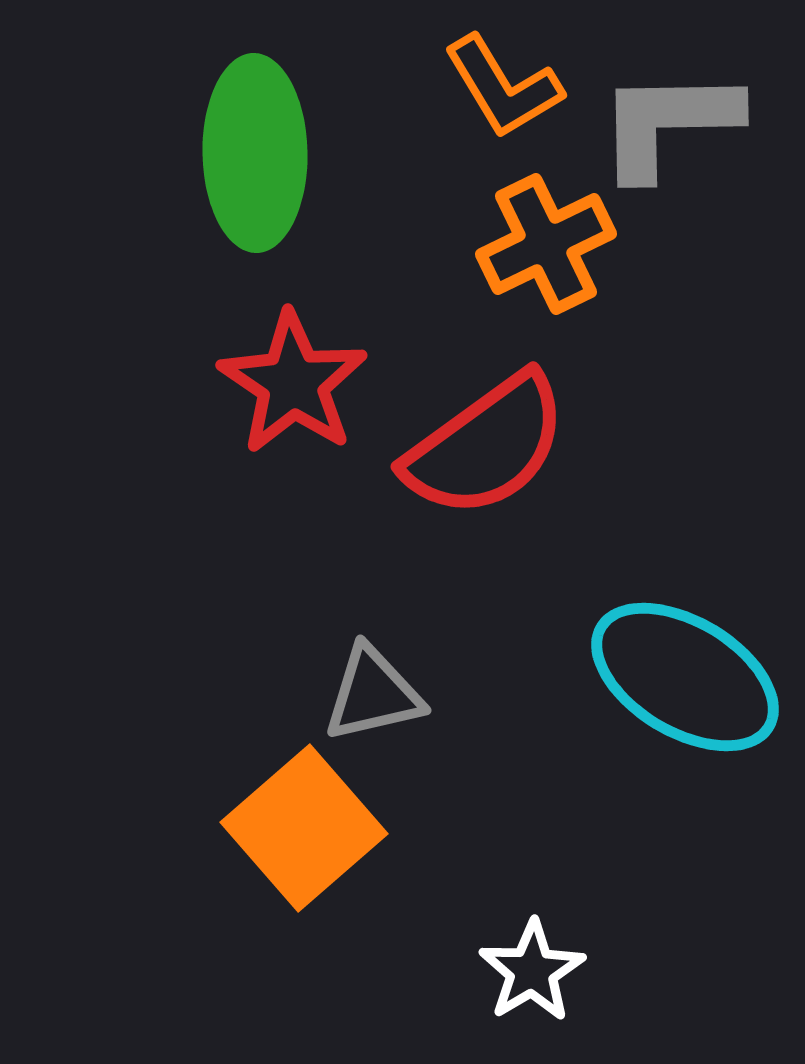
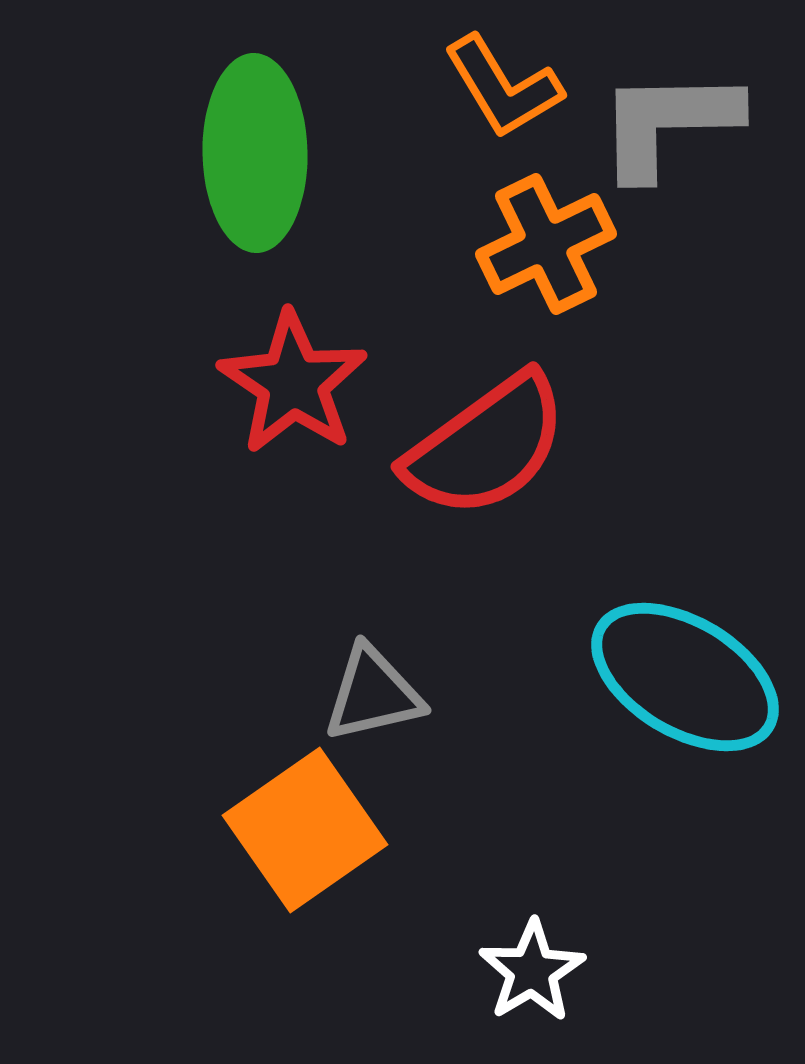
orange square: moved 1 px right, 2 px down; rotated 6 degrees clockwise
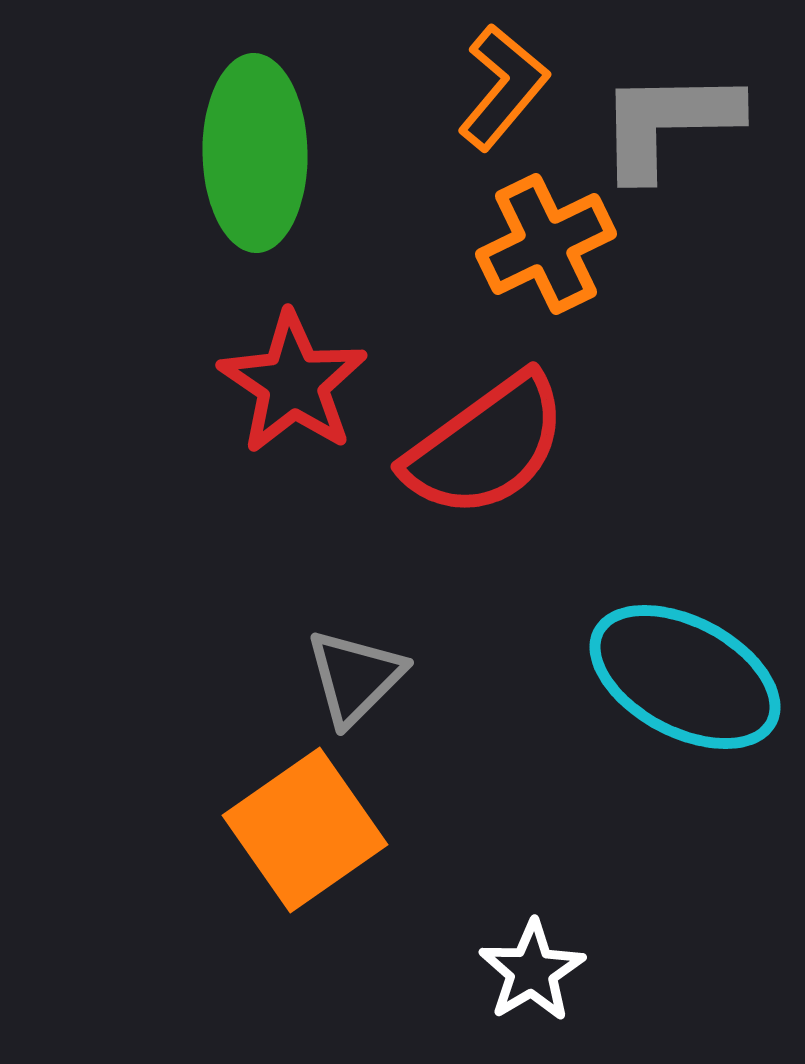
orange L-shape: rotated 109 degrees counterclockwise
cyan ellipse: rotated 3 degrees counterclockwise
gray triangle: moved 18 px left, 17 px up; rotated 32 degrees counterclockwise
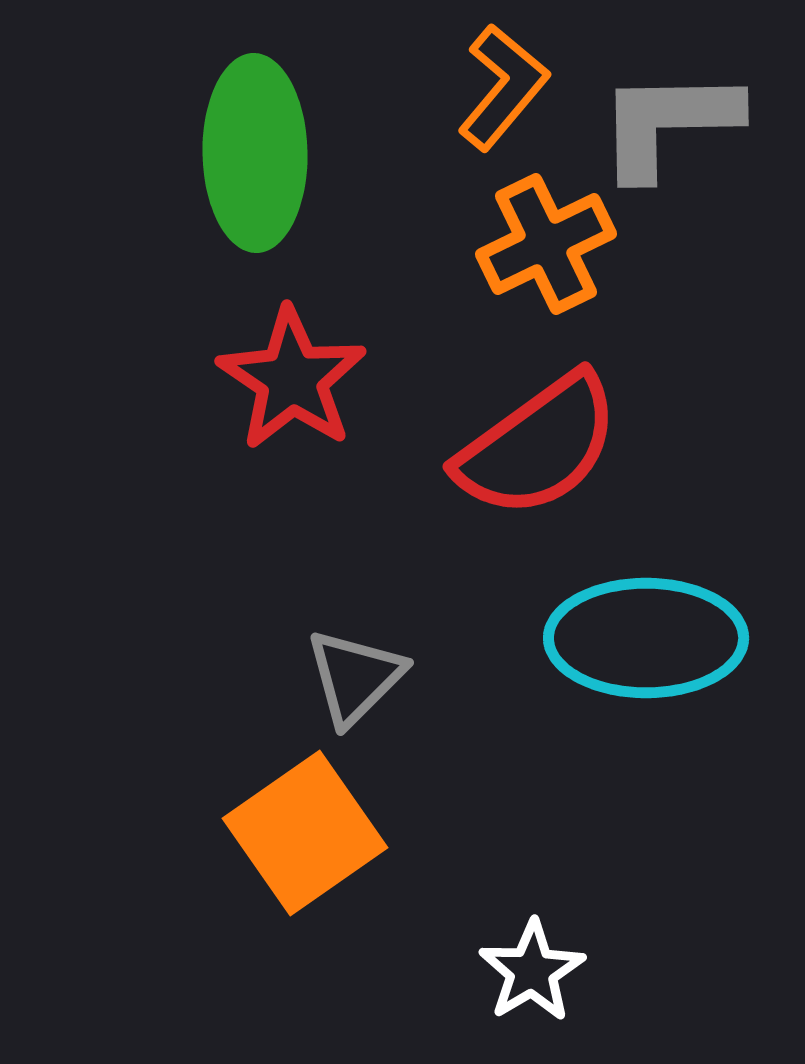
red star: moved 1 px left, 4 px up
red semicircle: moved 52 px right
cyan ellipse: moved 39 px left, 39 px up; rotated 28 degrees counterclockwise
orange square: moved 3 px down
